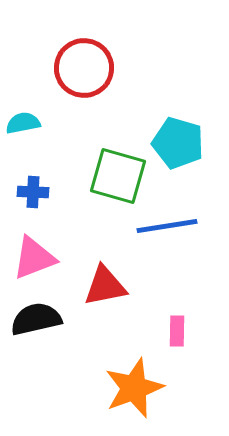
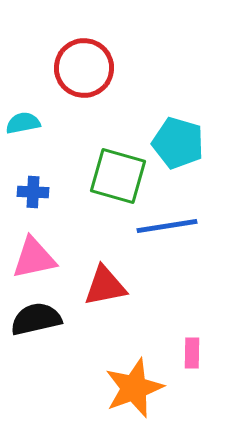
pink triangle: rotated 9 degrees clockwise
pink rectangle: moved 15 px right, 22 px down
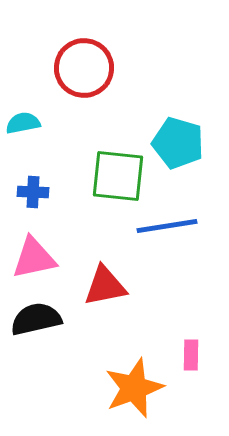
green square: rotated 10 degrees counterclockwise
pink rectangle: moved 1 px left, 2 px down
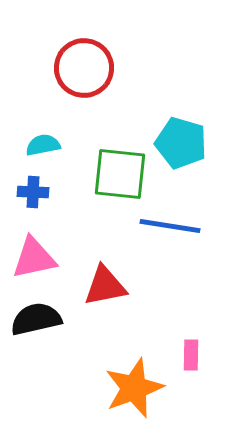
cyan semicircle: moved 20 px right, 22 px down
cyan pentagon: moved 3 px right
green square: moved 2 px right, 2 px up
blue line: moved 3 px right; rotated 18 degrees clockwise
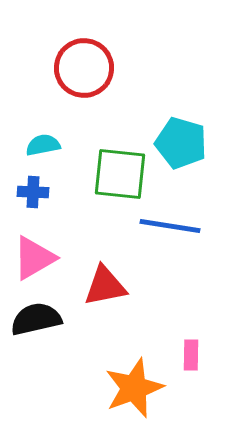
pink triangle: rotated 18 degrees counterclockwise
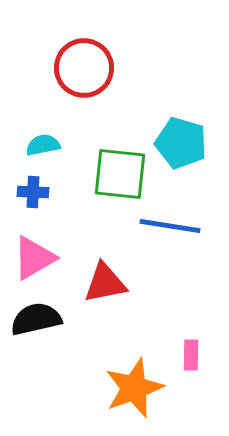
red triangle: moved 3 px up
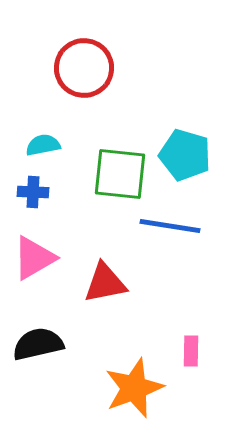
cyan pentagon: moved 4 px right, 12 px down
black semicircle: moved 2 px right, 25 px down
pink rectangle: moved 4 px up
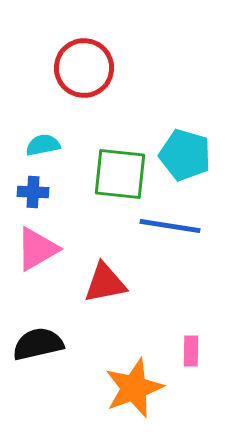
pink triangle: moved 3 px right, 9 px up
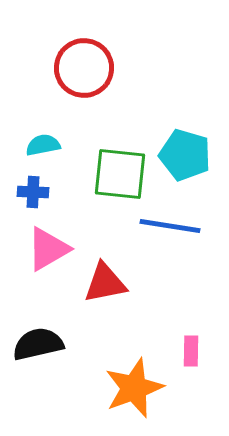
pink triangle: moved 11 px right
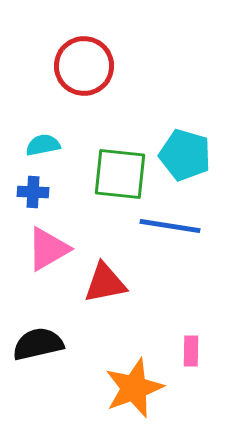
red circle: moved 2 px up
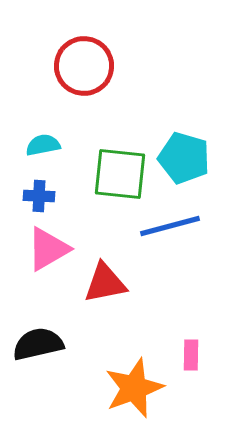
cyan pentagon: moved 1 px left, 3 px down
blue cross: moved 6 px right, 4 px down
blue line: rotated 24 degrees counterclockwise
pink rectangle: moved 4 px down
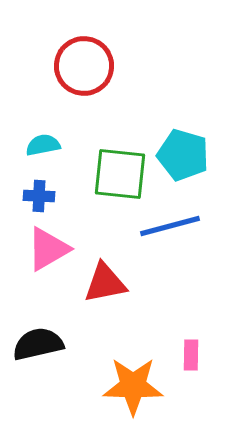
cyan pentagon: moved 1 px left, 3 px up
orange star: moved 1 px left, 2 px up; rotated 22 degrees clockwise
